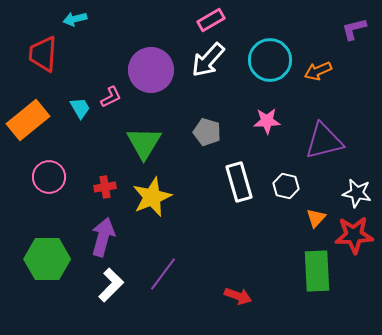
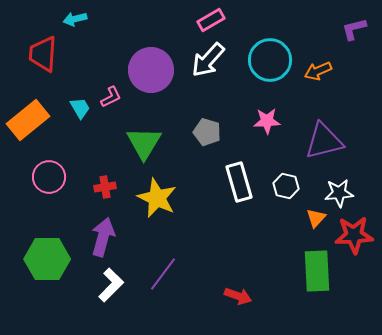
white star: moved 18 px left; rotated 16 degrees counterclockwise
yellow star: moved 5 px right, 1 px down; rotated 24 degrees counterclockwise
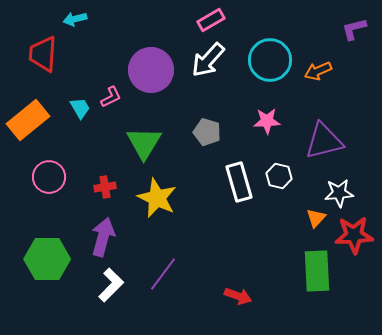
white hexagon: moved 7 px left, 10 px up
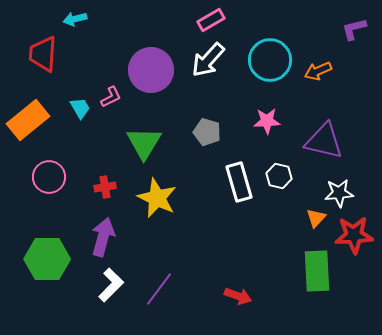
purple triangle: rotated 27 degrees clockwise
purple line: moved 4 px left, 15 px down
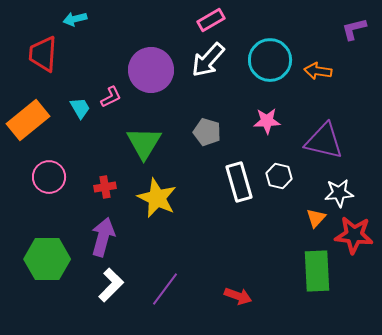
orange arrow: rotated 32 degrees clockwise
red star: rotated 9 degrees clockwise
purple line: moved 6 px right
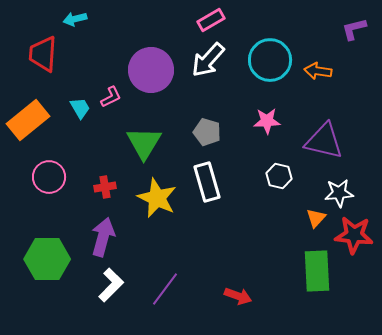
white rectangle: moved 32 px left
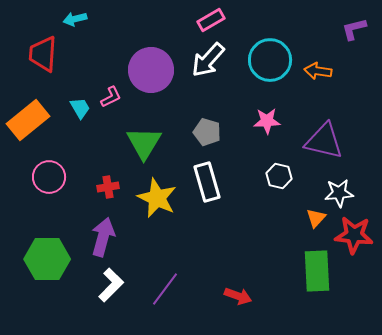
red cross: moved 3 px right
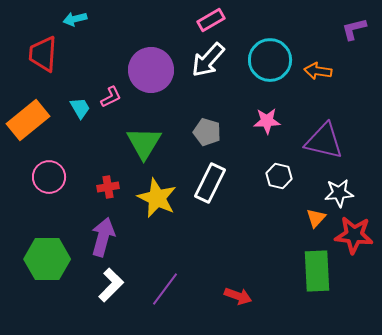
white rectangle: moved 3 px right, 1 px down; rotated 42 degrees clockwise
